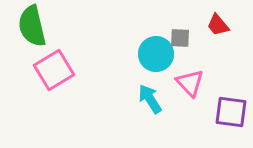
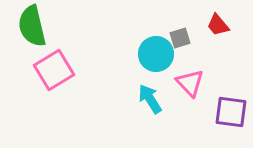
gray square: rotated 20 degrees counterclockwise
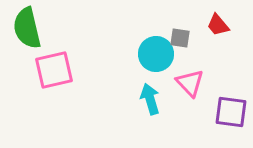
green semicircle: moved 5 px left, 2 px down
gray square: rotated 25 degrees clockwise
pink square: rotated 18 degrees clockwise
cyan arrow: rotated 16 degrees clockwise
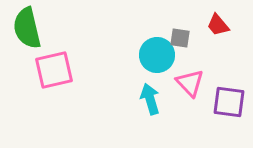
cyan circle: moved 1 px right, 1 px down
purple square: moved 2 px left, 10 px up
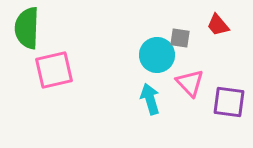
green semicircle: rotated 15 degrees clockwise
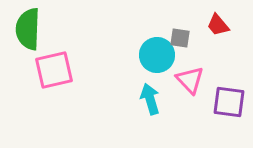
green semicircle: moved 1 px right, 1 px down
pink triangle: moved 3 px up
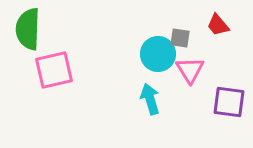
cyan circle: moved 1 px right, 1 px up
pink triangle: moved 10 px up; rotated 12 degrees clockwise
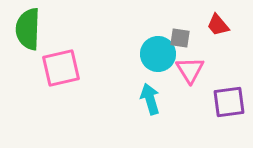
pink square: moved 7 px right, 2 px up
purple square: rotated 16 degrees counterclockwise
